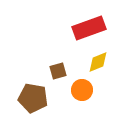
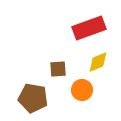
brown square: moved 2 px up; rotated 12 degrees clockwise
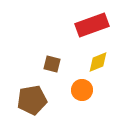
red rectangle: moved 3 px right, 3 px up
brown square: moved 6 px left, 5 px up; rotated 18 degrees clockwise
brown pentagon: moved 1 px left, 2 px down; rotated 20 degrees counterclockwise
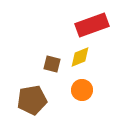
yellow diamond: moved 18 px left, 5 px up
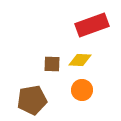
yellow diamond: moved 3 px down; rotated 25 degrees clockwise
brown square: rotated 12 degrees counterclockwise
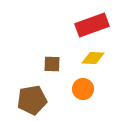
yellow diamond: moved 13 px right, 2 px up
orange circle: moved 1 px right, 1 px up
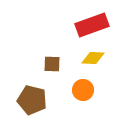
orange circle: moved 1 px down
brown pentagon: rotated 24 degrees clockwise
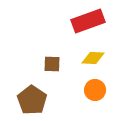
red rectangle: moved 4 px left, 4 px up
orange circle: moved 12 px right
brown pentagon: rotated 20 degrees clockwise
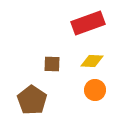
red rectangle: moved 2 px down
yellow diamond: moved 1 px left, 3 px down
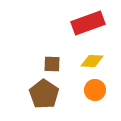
brown pentagon: moved 12 px right, 6 px up
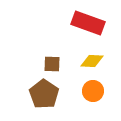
red rectangle: rotated 40 degrees clockwise
orange circle: moved 2 px left, 1 px down
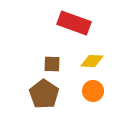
red rectangle: moved 14 px left
